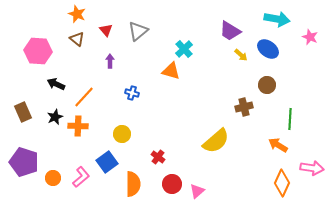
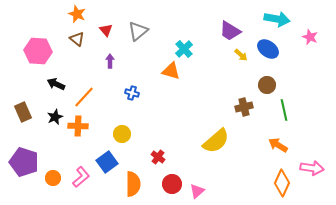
green line: moved 6 px left, 9 px up; rotated 15 degrees counterclockwise
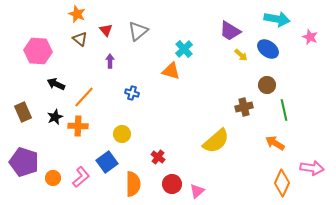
brown triangle: moved 3 px right
orange arrow: moved 3 px left, 2 px up
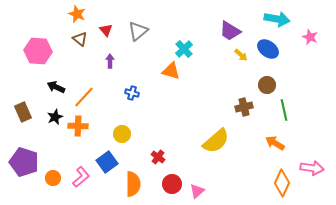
black arrow: moved 3 px down
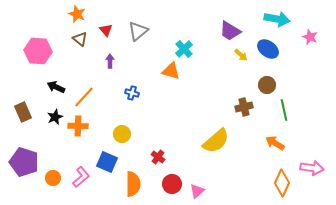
blue square: rotated 30 degrees counterclockwise
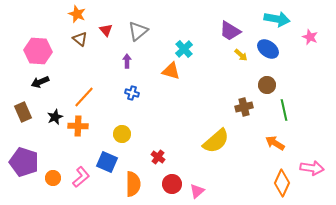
purple arrow: moved 17 px right
black arrow: moved 16 px left, 5 px up; rotated 48 degrees counterclockwise
